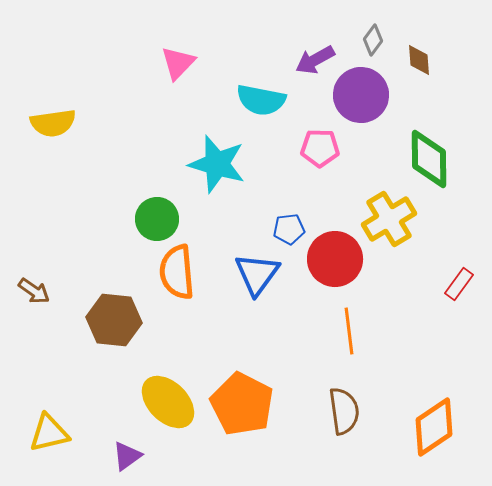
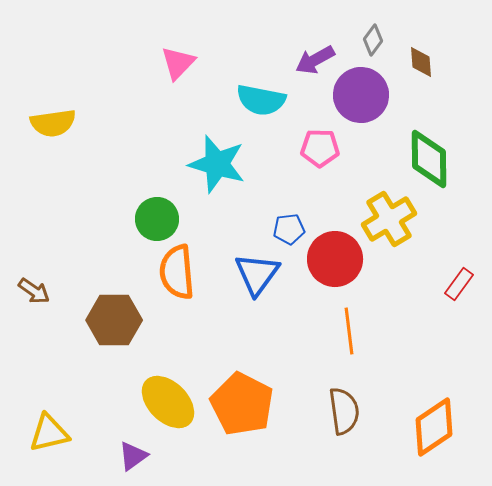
brown diamond: moved 2 px right, 2 px down
brown hexagon: rotated 6 degrees counterclockwise
purple triangle: moved 6 px right
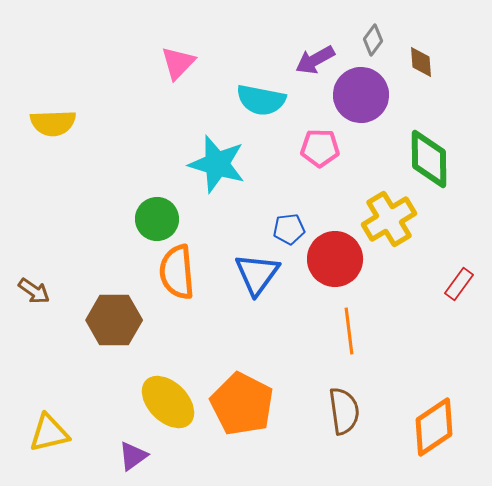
yellow semicircle: rotated 6 degrees clockwise
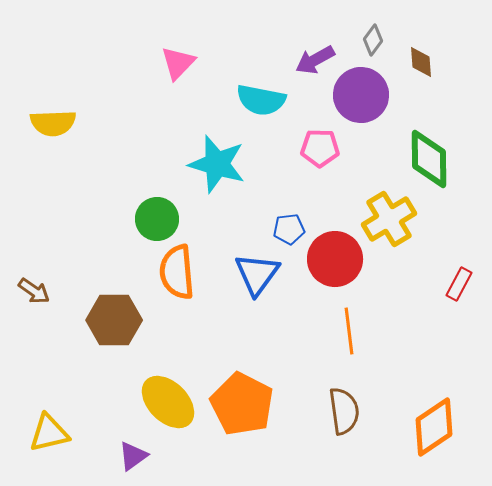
red rectangle: rotated 8 degrees counterclockwise
